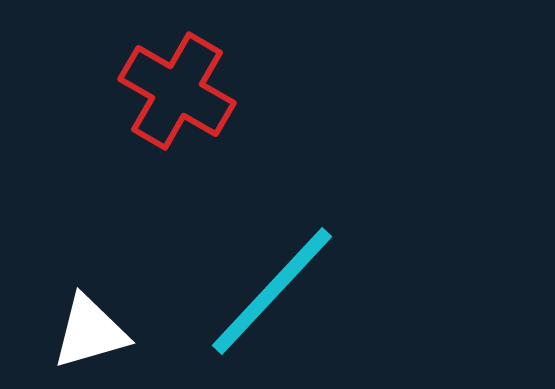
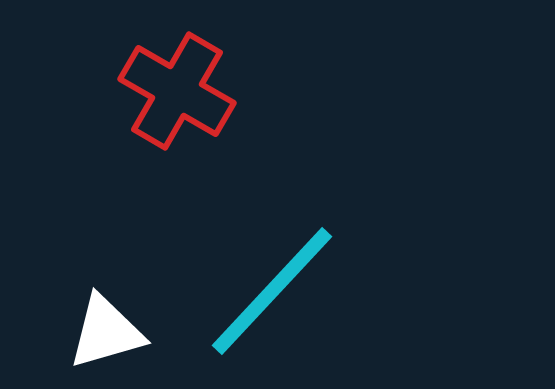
white triangle: moved 16 px right
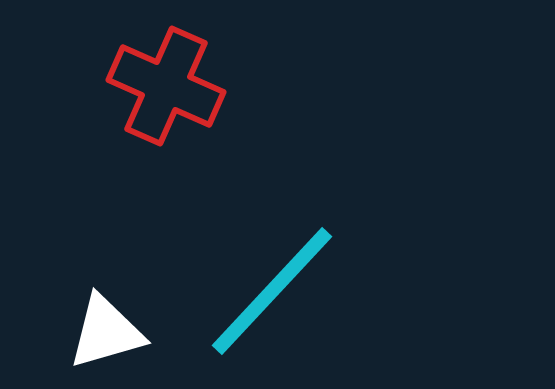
red cross: moved 11 px left, 5 px up; rotated 6 degrees counterclockwise
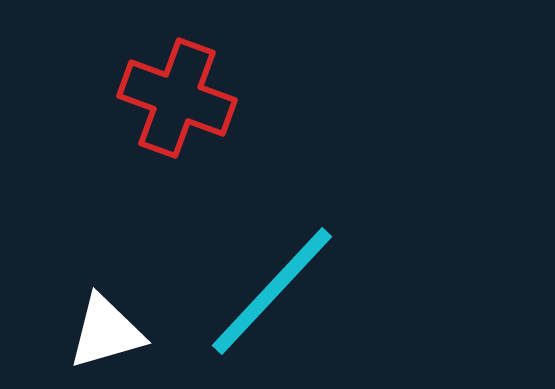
red cross: moved 11 px right, 12 px down; rotated 4 degrees counterclockwise
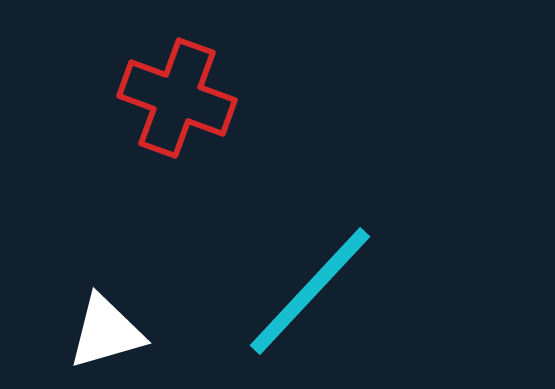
cyan line: moved 38 px right
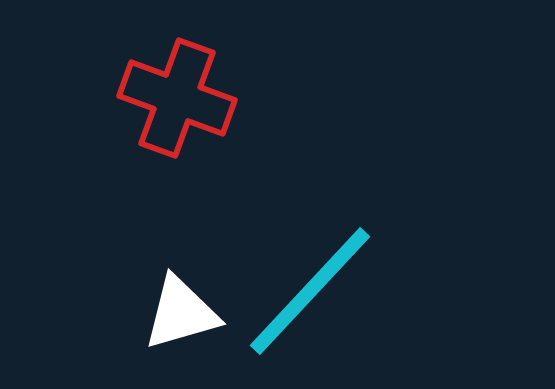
white triangle: moved 75 px right, 19 px up
